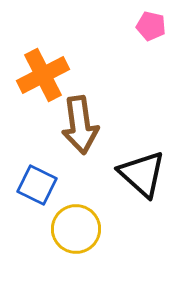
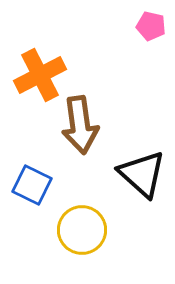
orange cross: moved 3 px left
blue square: moved 5 px left
yellow circle: moved 6 px right, 1 px down
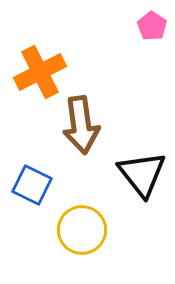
pink pentagon: moved 1 px right; rotated 20 degrees clockwise
orange cross: moved 3 px up
brown arrow: moved 1 px right
black triangle: rotated 10 degrees clockwise
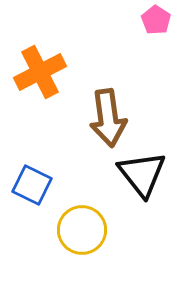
pink pentagon: moved 4 px right, 6 px up
brown arrow: moved 27 px right, 7 px up
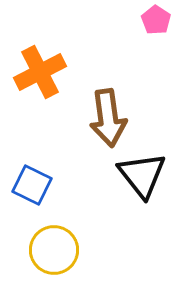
black triangle: moved 1 px down
yellow circle: moved 28 px left, 20 px down
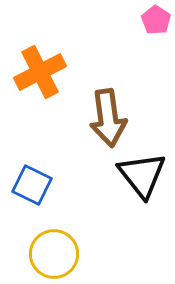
yellow circle: moved 4 px down
